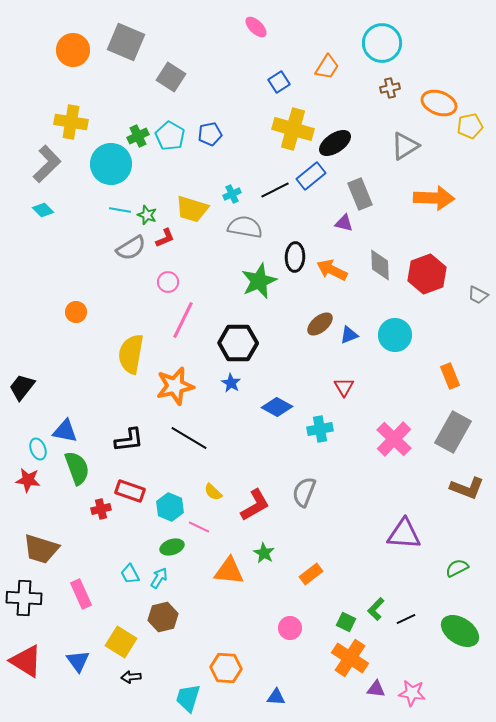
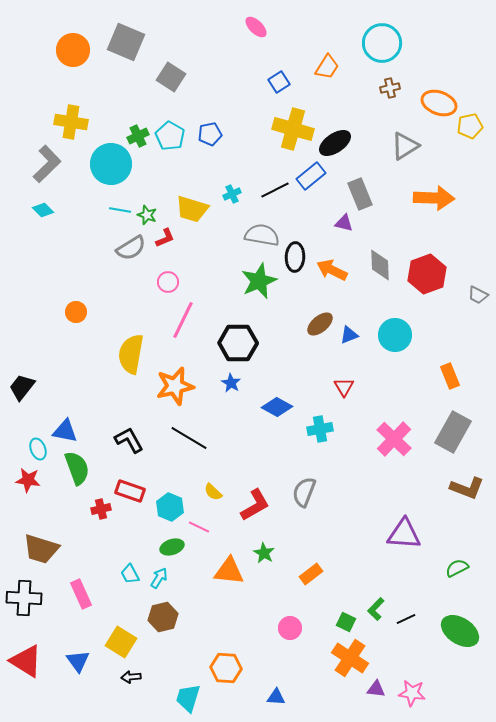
gray semicircle at (245, 227): moved 17 px right, 8 px down
black L-shape at (129, 440): rotated 112 degrees counterclockwise
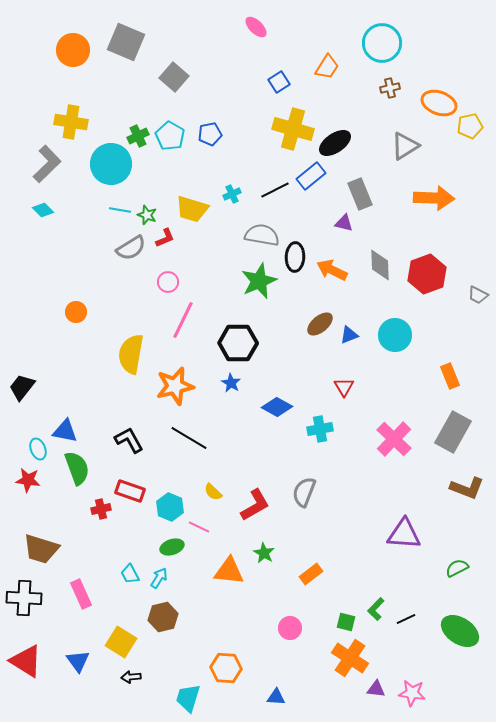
gray square at (171, 77): moved 3 px right; rotated 8 degrees clockwise
green square at (346, 622): rotated 12 degrees counterclockwise
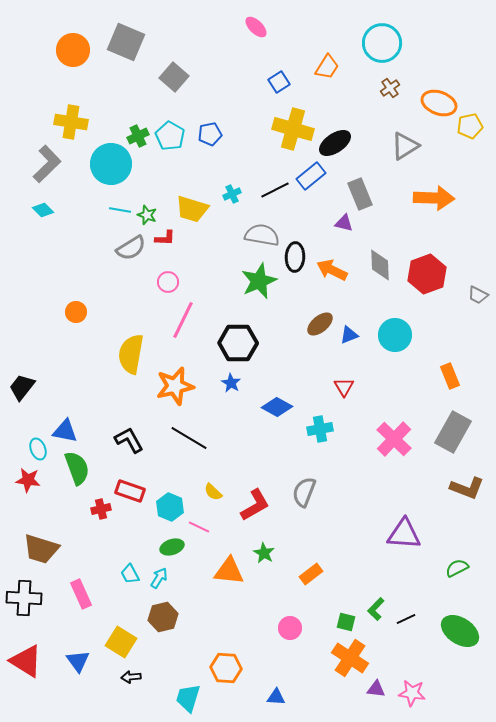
brown cross at (390, 88): rotated 24 degrees counterclockwise
red L-shape at (165, 238): rotated 25 degrees clockwise
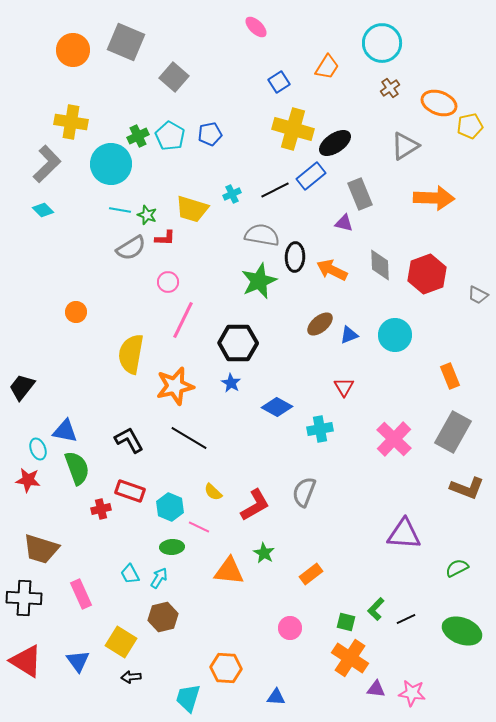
green ellipse at (172, 547): rotated 15 degrees clockwise
green ellipse at (460, 631): moved 2 px right; rotated 12 degrees counterclockwise
